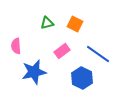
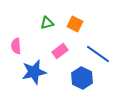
pink rectangle: moved 2 px left
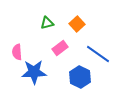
orange square: moved 2 px right; rotated 21 degrees clockwise
pink semicircle: moved 1 px right, 6 px down
pink rectangle: moved 3 px up
blue star: rotated 10 degrees clockwise
blue hexagon: moved 2 px left, 1 px up
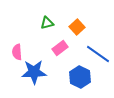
orange square: moved 3 px down
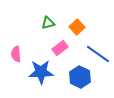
green triangle: moved 1 px right
pink semicircle: moved 1 px left, 2 px down
blue star: moved 7 px right
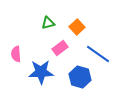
blue hexagon: rotated 10 degrees counterclockwise
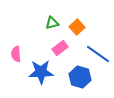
green triangle: moved 4 px right
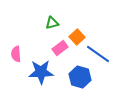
orange square: moved 10 px down
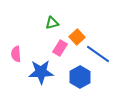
pink rectangle: rotated 21 degrees counterclockwise
blue hexagon: rotated 15 degrees clockwise
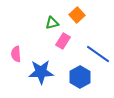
orange square: moved 22 px up
pink rectangle: moved 3 px right, 7 px up
